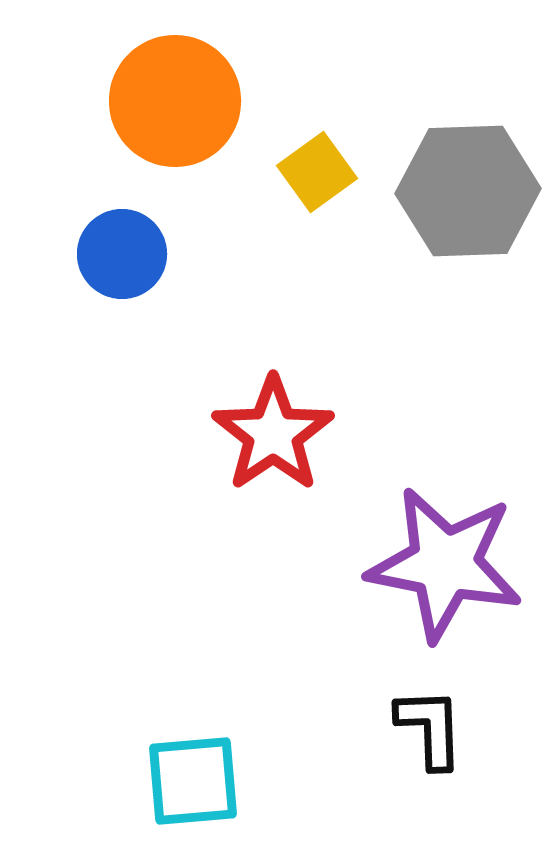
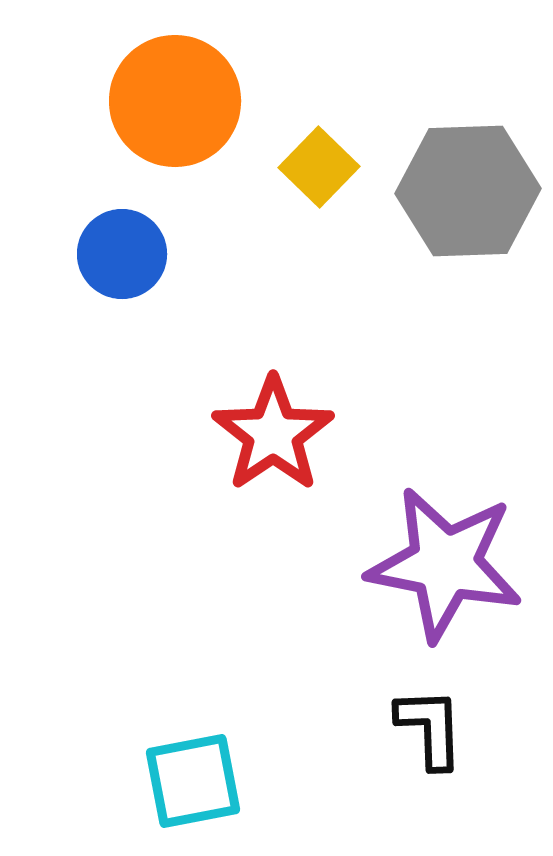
yellow square: moved 2 px right, 5 px up; rotated 10 degrees counterclockwise
cyan square: rotated 6 degrees counterclockwise
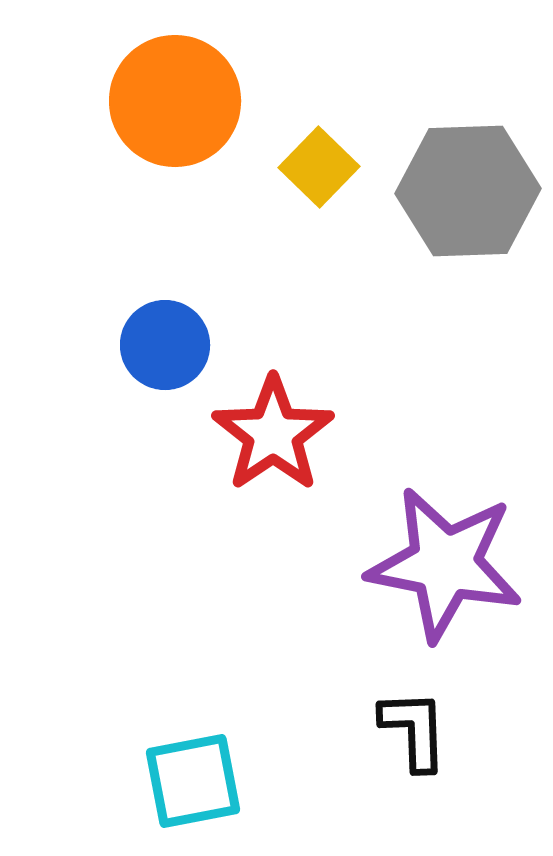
blue circle: moved 43 px right, 91 px down
black L-shape: moved 16 px left, 2 px down
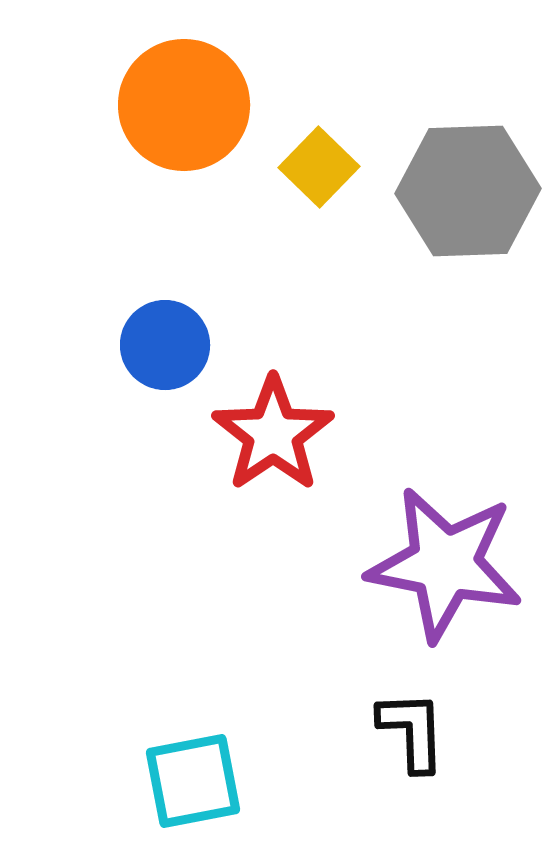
orange circle: moved 9 px right, 4 px down
black L-shape: moved 2 px left, 1 px down
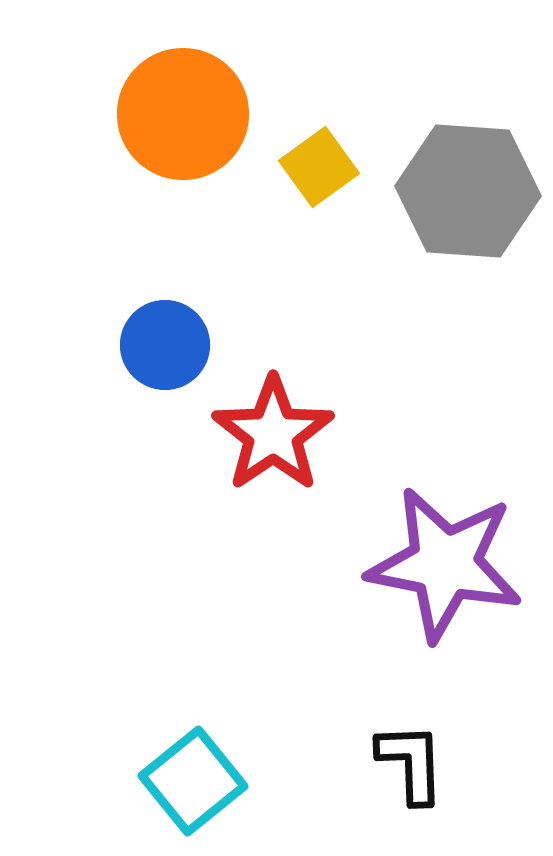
orange circle: moved 1 px left, 9 px down
yellow square: rotated 10 degrees clockwise
gray hexagon: rotated 6 degrees clockwise
black L-shape: moved 1 px left, 32 px down
cyan square: rotated 28 degrees counterclockwise
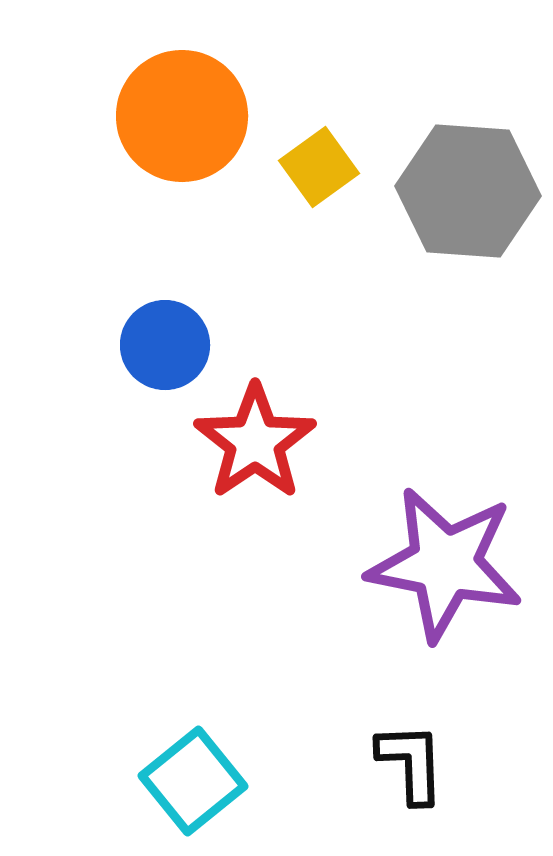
orange circle: moved 1 px left, 2 px down
red star: moved 18 px left, 8 px down
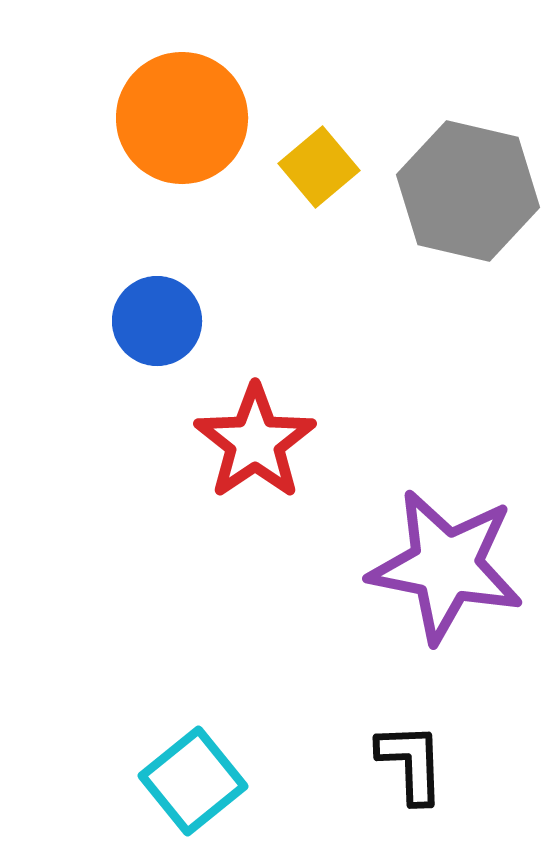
orange circle: moved 2 px down
yellow square: rotated 4 degrees counterclockwise
gray hexagon: rotated 9 degrees clockwise
blue circle: moved 8 px left, 24 px up
purple star: moved 1 px right, 2 px down
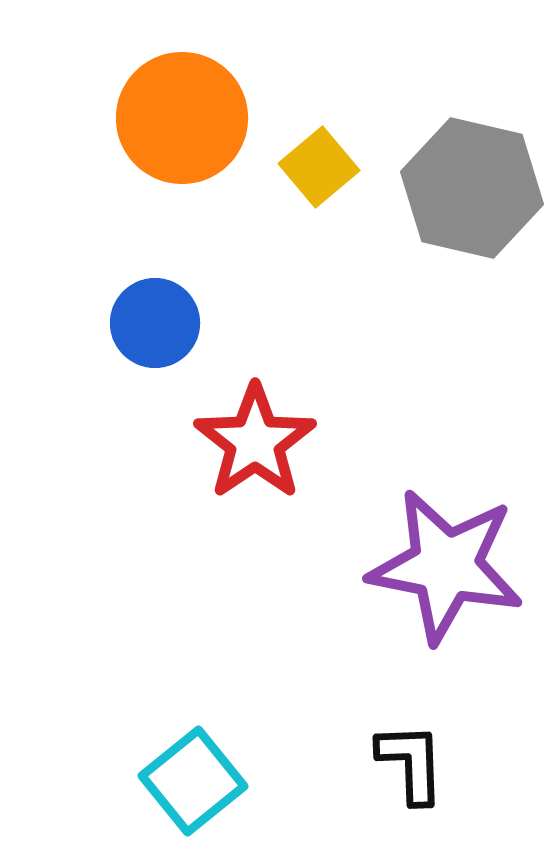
gray hexagon: moved 4 px right, 3 px up
blue circle: moved 2 px left, 2 px down
